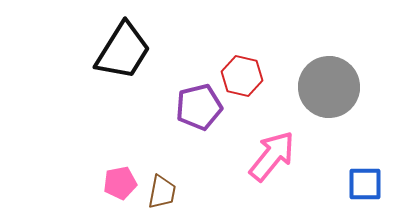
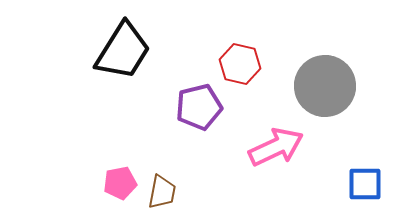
red hexagon: moved 2 px left, 12 px up
gray circle: moved 4 px left, 1 px up
pink arrow: moved 4 px right, 9 px up; rotated 26 degrees clockwise
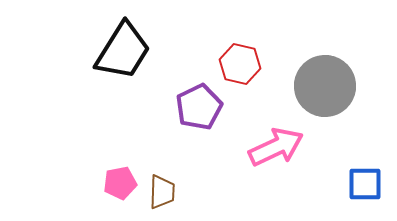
purple pentagon: rotated 12 degrees counterclockwise
brown trapezoid: rotated 9 degrees counterclockwise
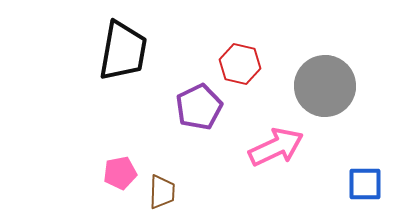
black trapezoid: rotated 22 degrees counterclockwise
pink pentagon: moved 10 px up
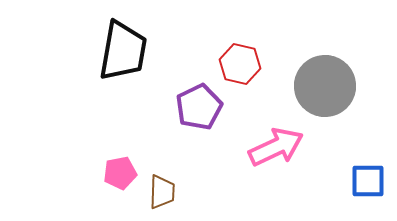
blue square: moved 3 px right, 3 px up
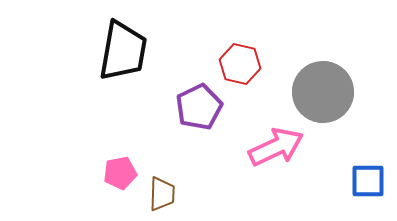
gray circle: moved 2 px left, 6 px down
brown trapezoid: moved 2 px down
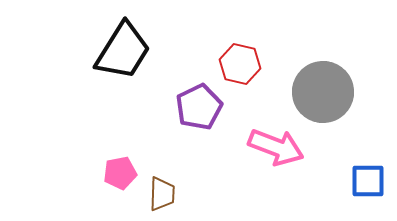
black trapezoid: rotated 22 degrees clockwise
pink arrow: rotated 46 degrees clockwise
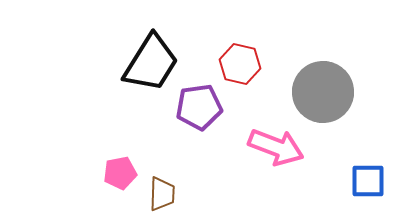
black trapezoid: moved 28 px right, 12 px down
purple pentagon: rotated 18 degrees clockwise
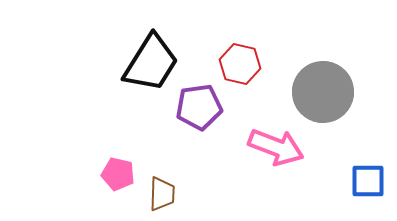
pink pentagon: moved 2 px left, 1 px down; rotated 24 degrees clockwise
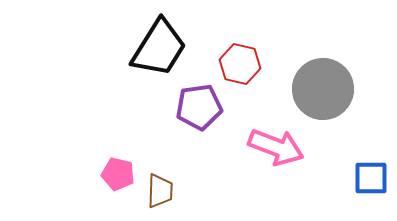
black trapezoid: moved 8 px right, 15 px up
gray circle: moved 3 px up
blue square: moved 3 px right, 3 px up
brown trapezoid: moved 2 px left, 3 px up
